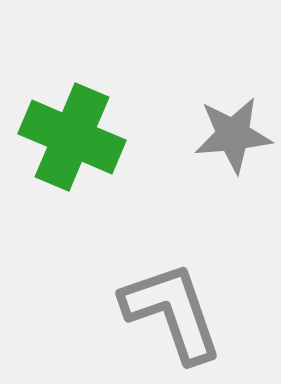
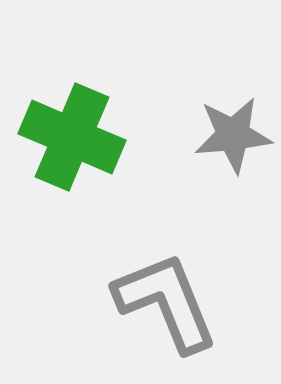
gray L-shape: moved 6 px left, 10 px up; rotated 3 degrees counterclockwise
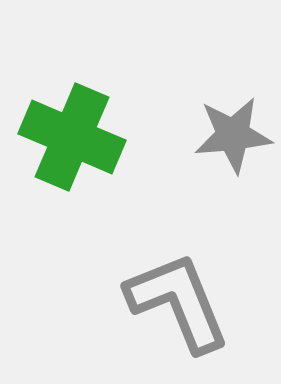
gray L-shape: moved 12 px right
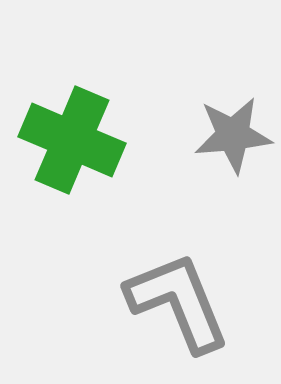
green cross: moved 3 px down
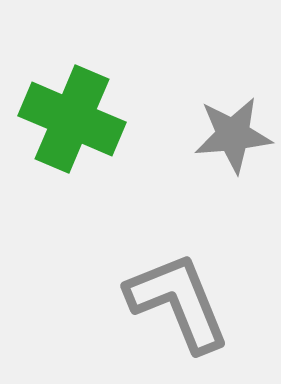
green cross: moved 21 px up
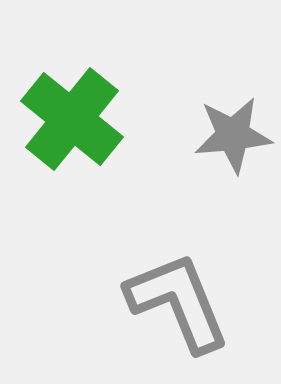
green cross: rotated 16 degrees clockwise
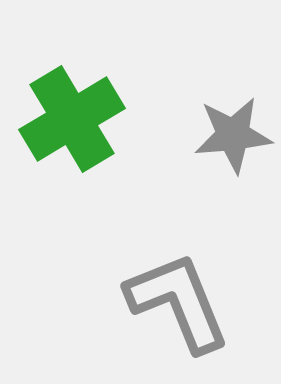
green cross: rotated 20 degrees clockwise
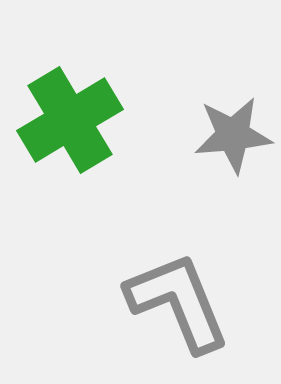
green cross: moved 2 px left, 1 px down
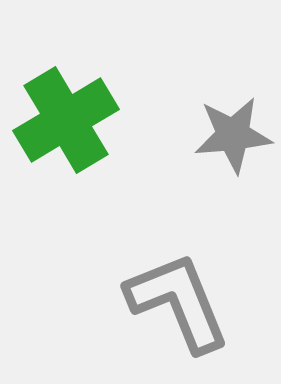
green cross: moved 4 px left
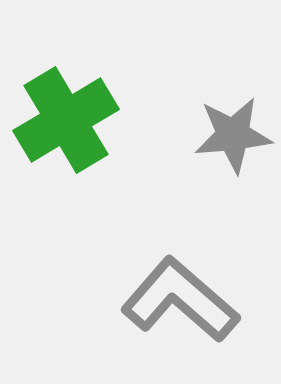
gray L-shape: moved 2 px right, 2 px up; rotated 27 degrees counterclockwise
